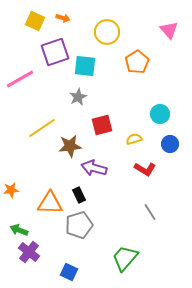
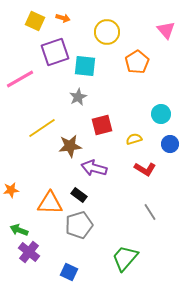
pink triangle: moved 3 px left
cyan circle: moved 1 px right
black rectangle: rotated 28 degrees counterclockwise
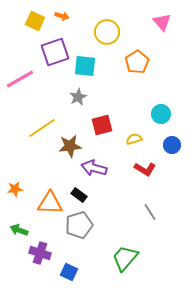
orange arrow: moved 1 px left, 2 px up
pink triangle: moved 4 px left, 8 px up
blue circle: moved 2 px right, 1 px down
orange star: moved 4 px right, 1 px up
purple cross: moved 11 px right, 1 px down; rotated 20 degrees counterclockwise
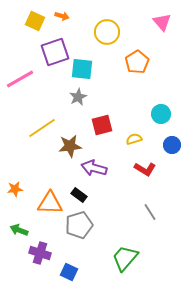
cyan square: moved 3 px left, 3 px down
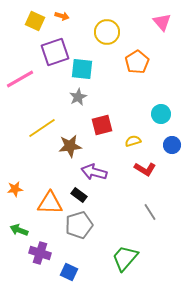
yellow semicircle: moved 1 px left, 2 px down
purple arrow: moved 4 px down
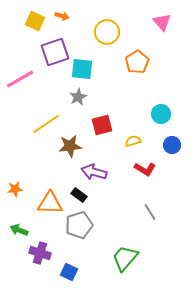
yellow line: moved 4 px right, 4 px up
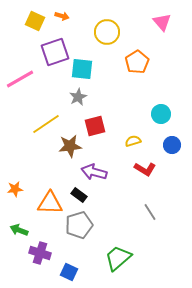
red square: moved 7 px left, 1 px down
green trapezoid: moved 7 px left; rotated 8 degrees clockwise
